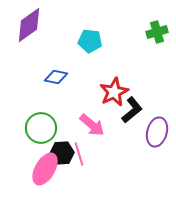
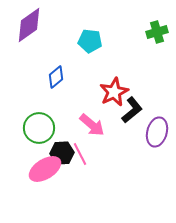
blue diamond: rotated 50 degrees counterclockwise
green circle: moved 2 px left
pink line: moved 1 px right; rotated 10 degrees counterclockwise
pink ellipse: rotated 28 degrees clockwise
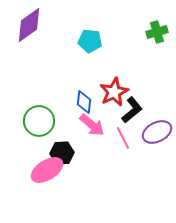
blue diamond: moved 28 px right, 25 px down; rotated 45 degrees counterclockwise
green circle: moved 7 px up
purple ellipse: rotated 48 degrees clockwise
pink line: moved 43 px right, 16 px up
pink ellipse: moved 2 px right, 1 px down
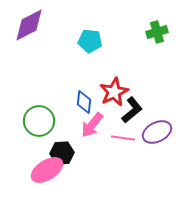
purple diamond: rotated 9 degrees clockwise
pink arrow: rotated 88 degrees clockwise
pink line: rotated 55 degrees counterclockwise
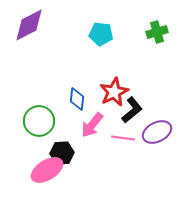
cyan pentagon: moved 11 px right, 7 px up
blue diamond: moved 7 px left, 3 px up
